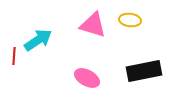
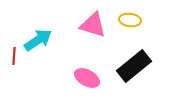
black rectangle: moved 10 px left, 5 px up; rotated 28 degrees counterclockwise
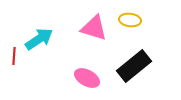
pink triangle: moved 1 px right, 3 px down
cyan arrow: moved 1 px right, 1 px up
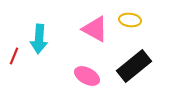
pink triangle: moved 1 px right, 1 px down; rotated 12 degrees clockwise
cyan arrow: rotated 128 degrees clockwise
red line: rotated 18 degrees clockwise
pink ellipse: moved 2 px up
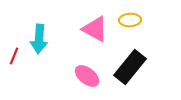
yellow ellipse: rotated 10 degrees counterclockwise
black rectangle: moved 4 px left, 1 px down; rotated 12 degrees counterclockwise
pink ellipse: rotated 10 degrees clockwise
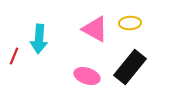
yellow ellipse: moved 3 px down
pink ellipse: rotated 20 degrees counterclockwise
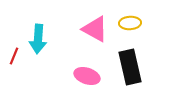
cyan arrow: moved 1 px left
black rectangle: rotated 52 degrees counterclockwise
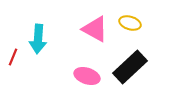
yellow ellipse: rotated 20 degrees clockwise
red line: moved 1 px left, 1 px down
black rectangle: rotated 60 degrees clockwise
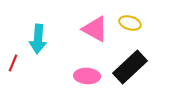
red line: moved 6 px down
pink ellipse: rotated 15 degrees counterclockwise
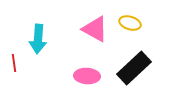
red line: moved 1 px right; rotated 30 degrees counterclockwise
black rectangle: moved 4 px right, 1 px down
